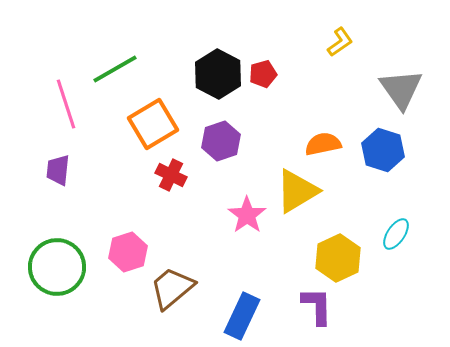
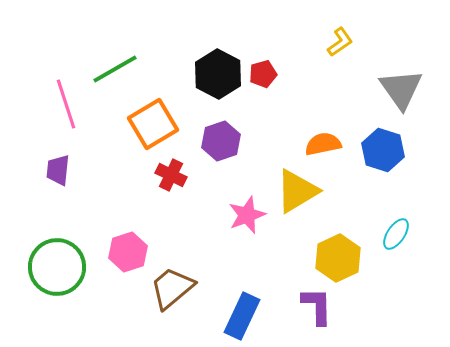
pink star: rotated 15 degrees clockwise
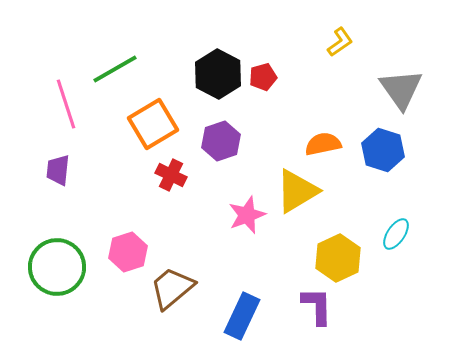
red pentagon: moved 3 px down
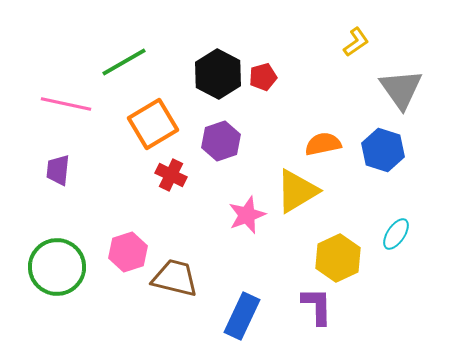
yellow L-shape: moved 16 px right
green line: moved 9 px right, 7 px up
pink line: rotated 60 degrees counterclockwise
brown trapezoid: moved 3 px right, 10 px up; rotated 54 degrees clockwise
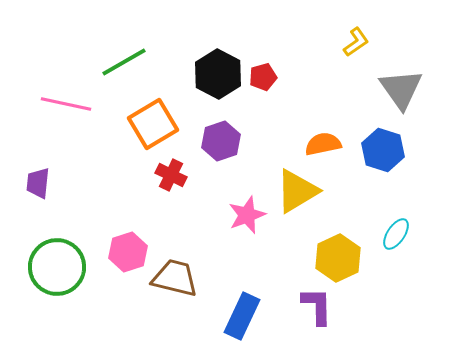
purple trapezoid: moved 20 px left, 13 px down
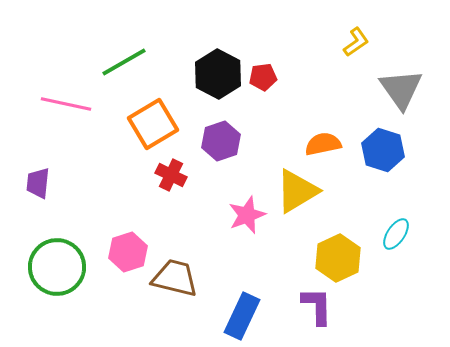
red pentagon: rotated 8 degrees clockwise
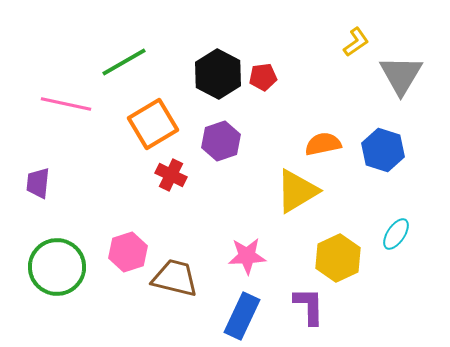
gray triangle: moved 14 px up; rotated 6 degrees clockwise
pink star: moved 41 px down; rotated 18 degrees clockwise
purple L-shape: moved 8 px left
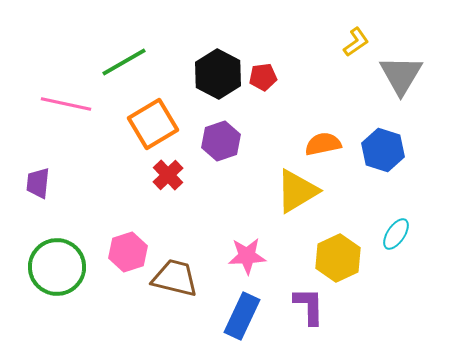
red cross: moved 3 px left; rotated 20 degrees clockwise
